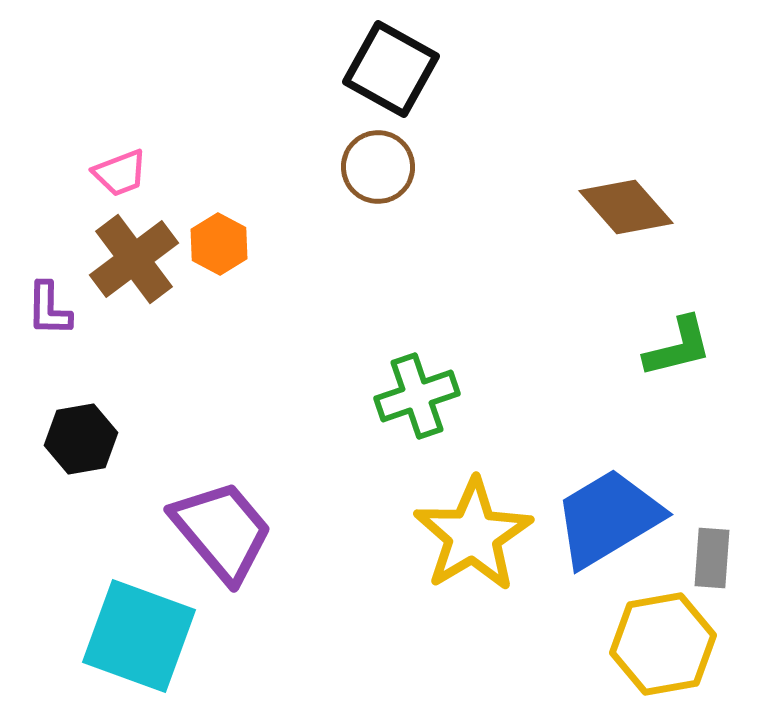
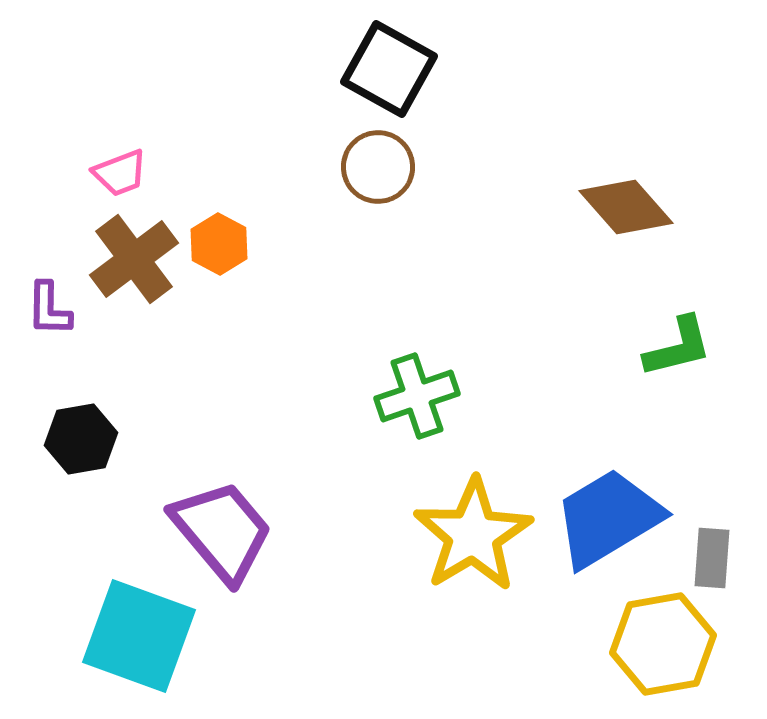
black square: moved 2 px left
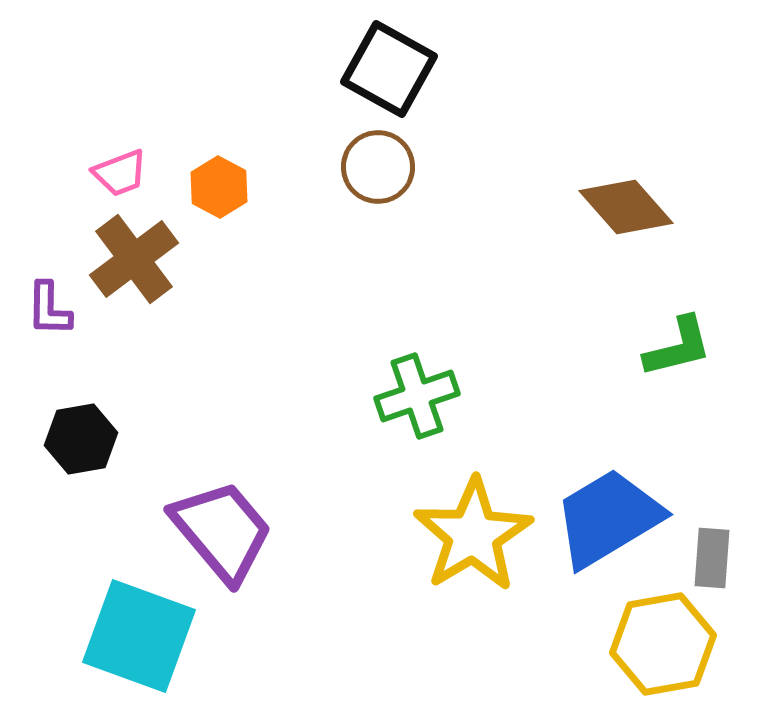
orange hexagon: moved 57 px up
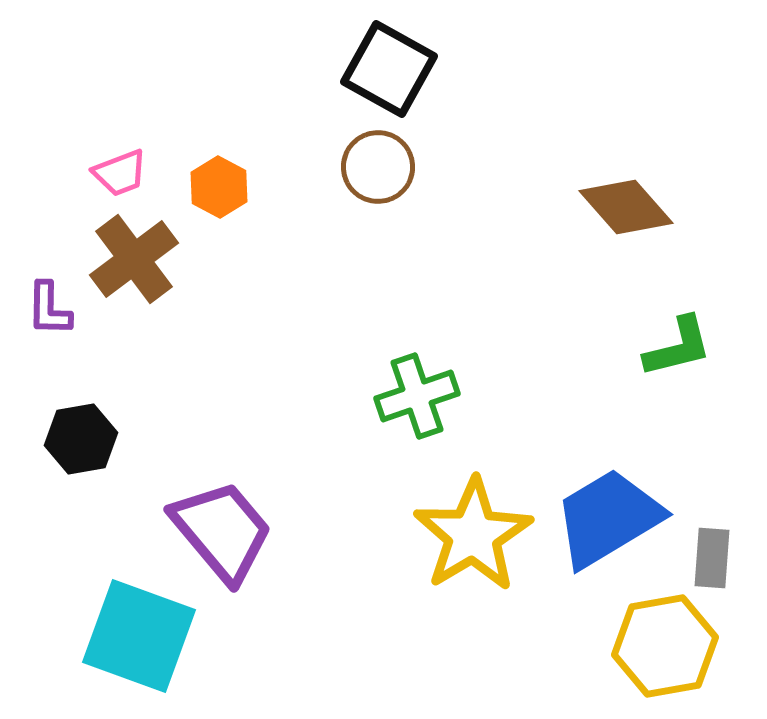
yellow hexagon: moved 2 px right, 2 px down
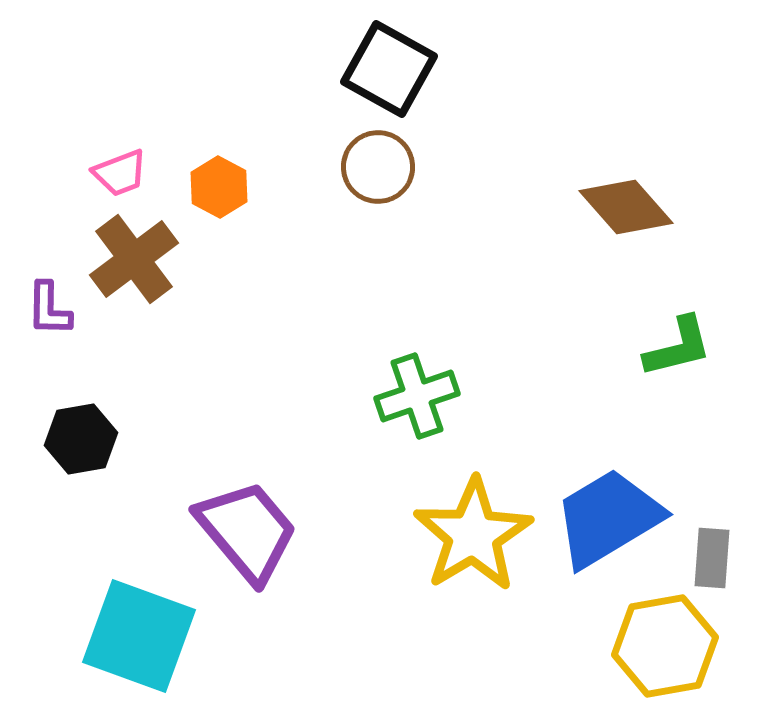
purple trapezoid: moved 25 px right
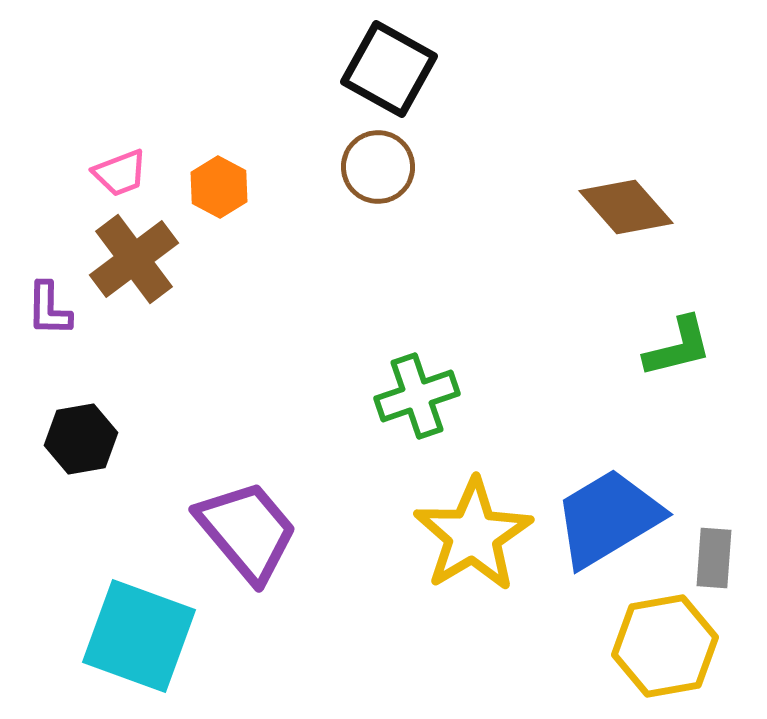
gray rectangle: moved 2 px right
